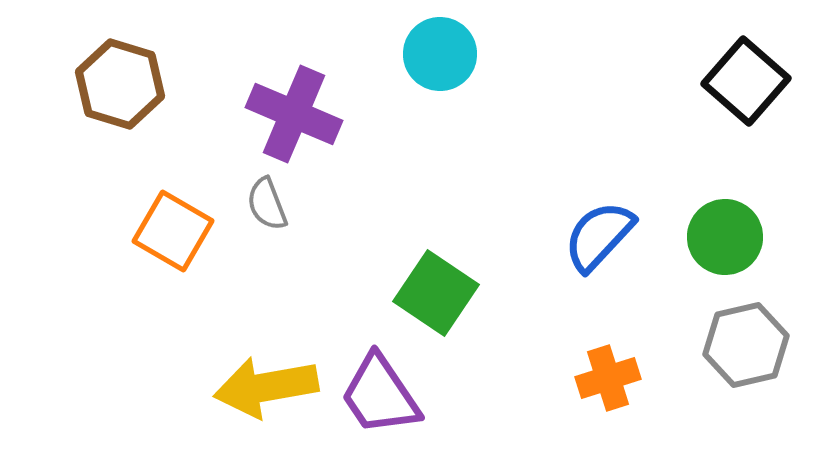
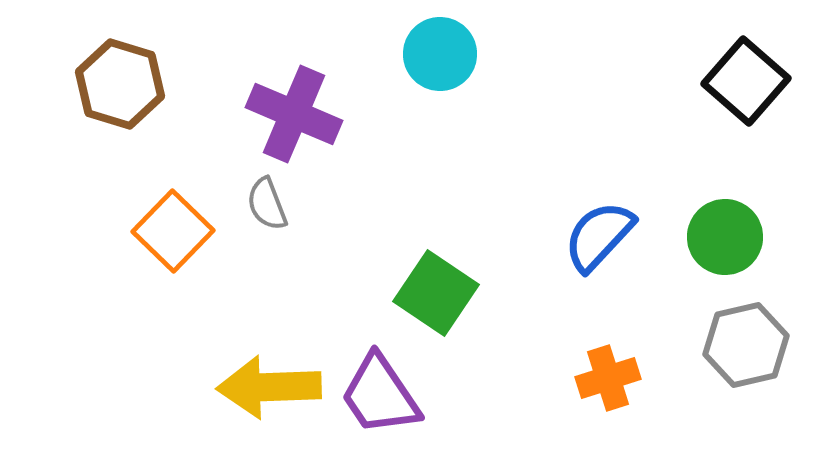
orange square: rotated 14 degrees clockwise
yellow arrow: moved 3 px right; rotated 8 degrees clockwise
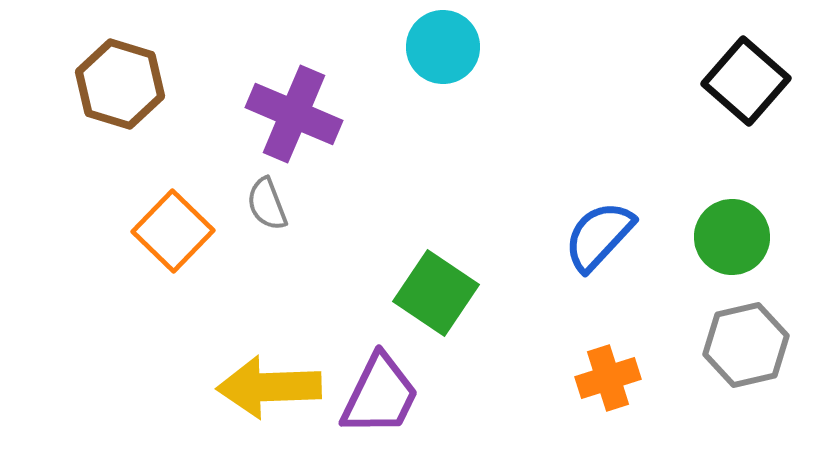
cyan circle: moved 3 px right, 7 px up
green circle: moved 7 px right
purple trapezoid: rotated 120 degrees counterclockwise
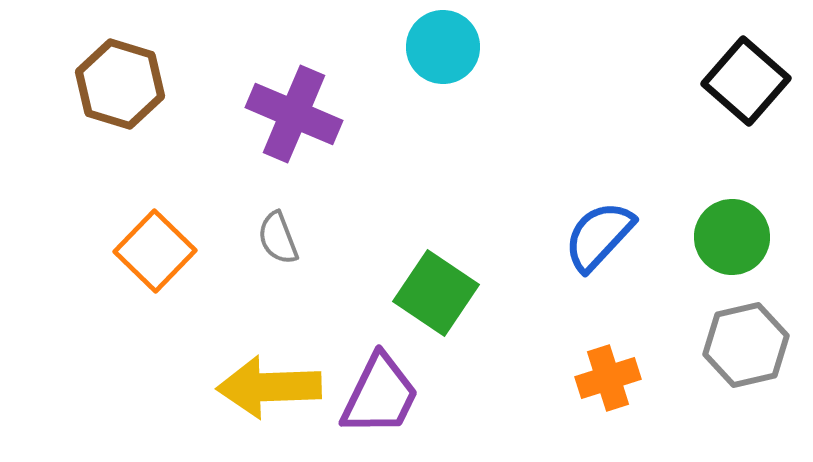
gray semicircle: moved 11 px right, 34 px down
orange square: moved 18 px left, 20 px down
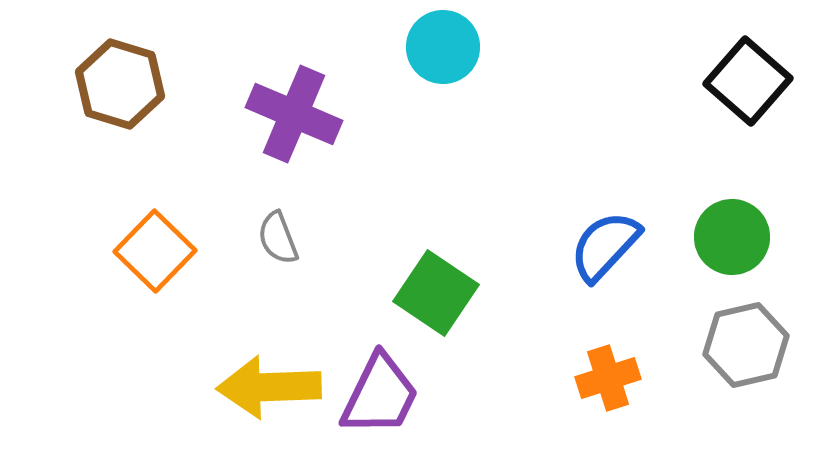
black square: moved 2 px right
blue semicircle: moved 6 px right, 10 px down
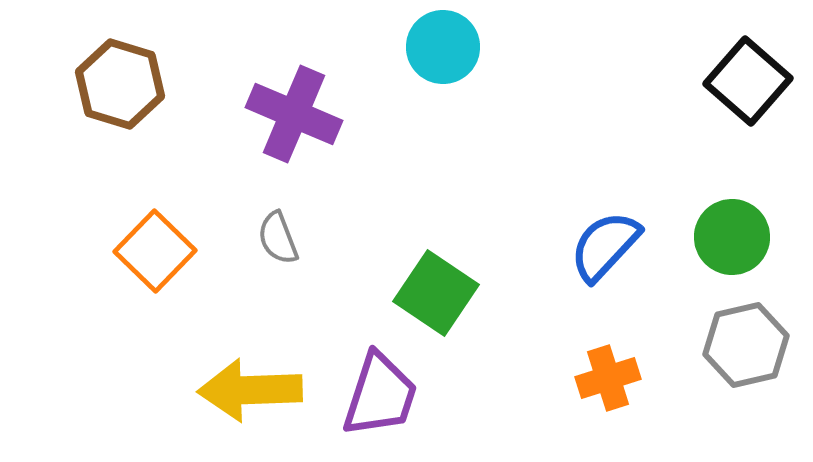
yellow arrow: moved 19 px left, 3 px down
purple trapezoid: rotated 8 degrees counterclockwise
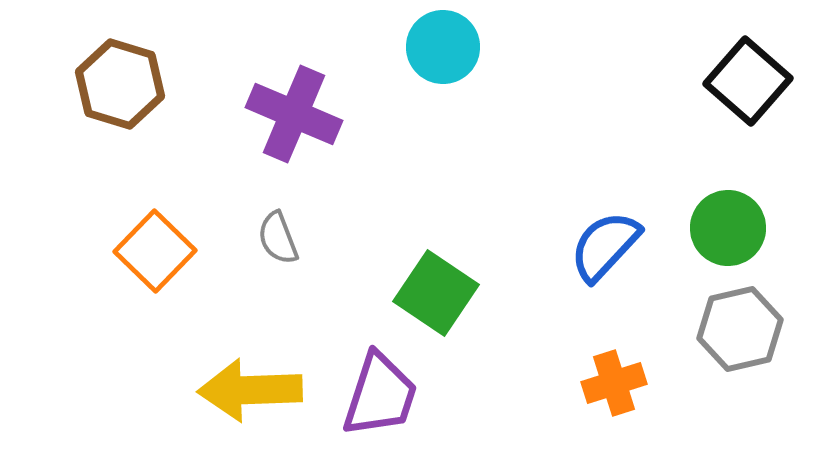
green circle: moved 4 px left, 9 px up
gray hexagon: moved 6 px left, 16 px up
orange cross: moved 6 px right, 5 px down
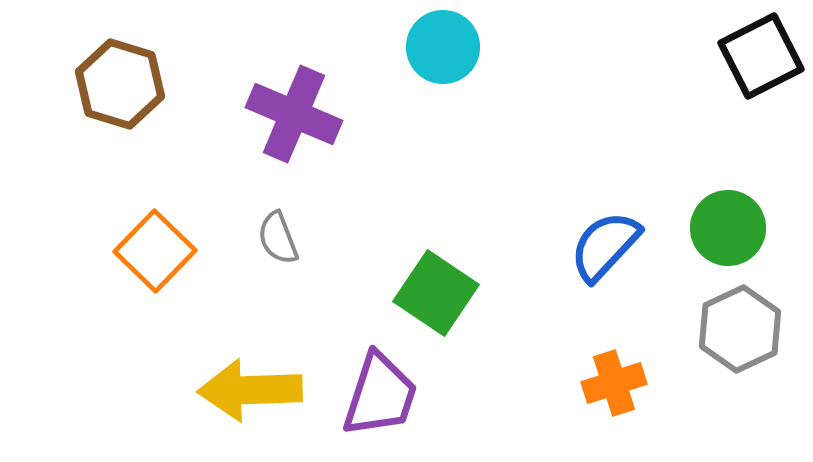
black square: moved 13 px right, 25 px up; rotated 22 degrees clockwise
gray hexagon: rotated 12 degrees counterclockwise
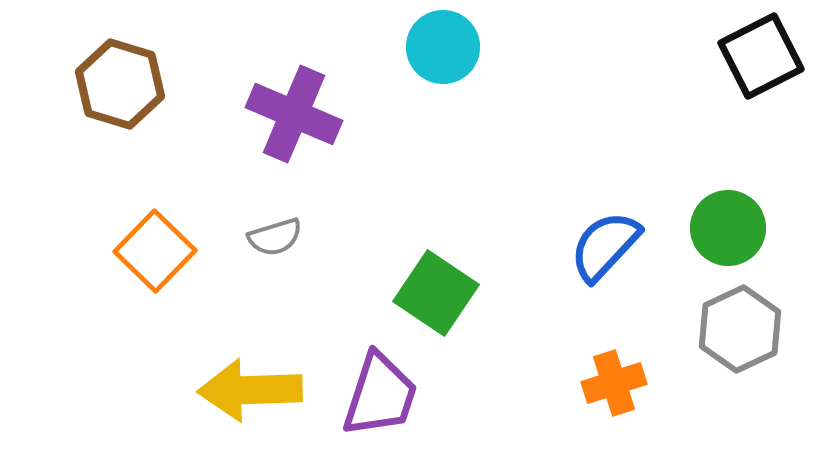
gray semicircle: moved 3 px left, 1 px up; rotated 86 degrees counterclockwise
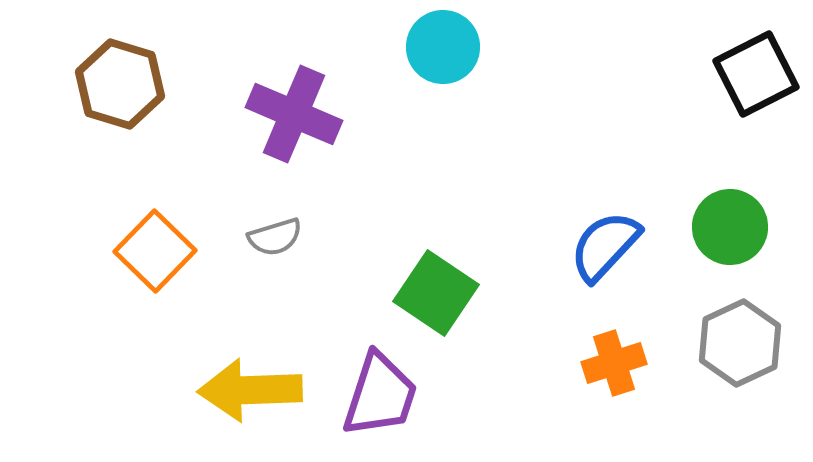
black square: moved 5 px left, 18 px down
green circle: moved 2 px right, 1 px up
gray hexagon: moved 14 px down
orange cross: moved 20 px up
